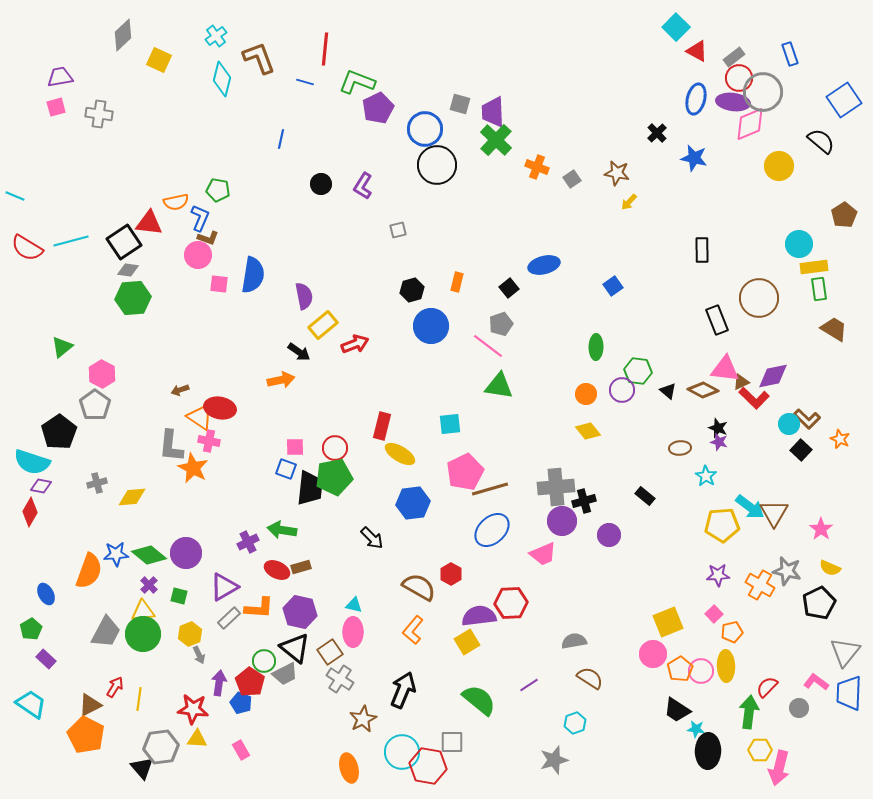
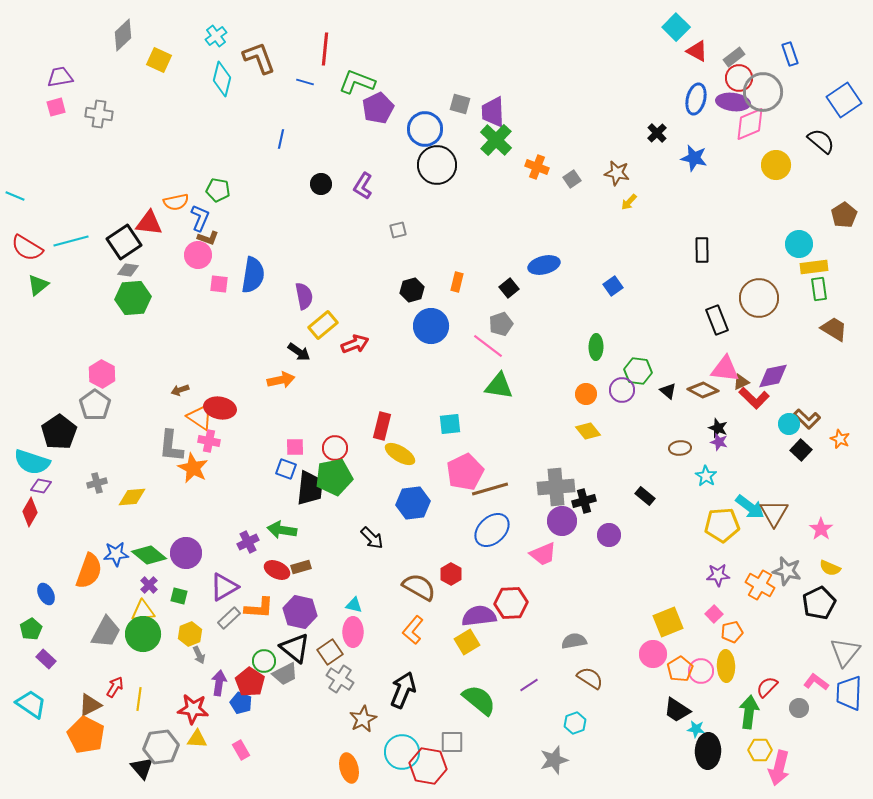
yellow circle at (779, 166): moved 3 px left, 1 px up
green triangle at (62, 347): moved 24 px left, 62 px up
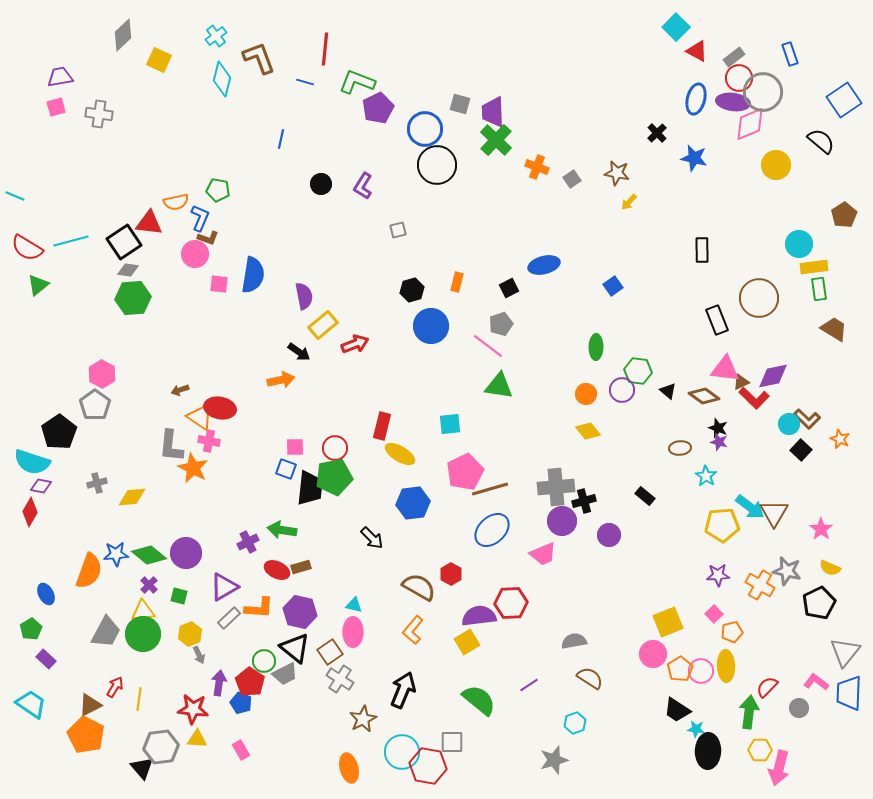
pink circle at (198, 255): moved 3 px left, 1 px up
black square at (509, 288): rotated 12 degrees clockwise
brown diamond at (703, 390): moved 1 px right, 6 px down; rotated 8 degrees clockwise
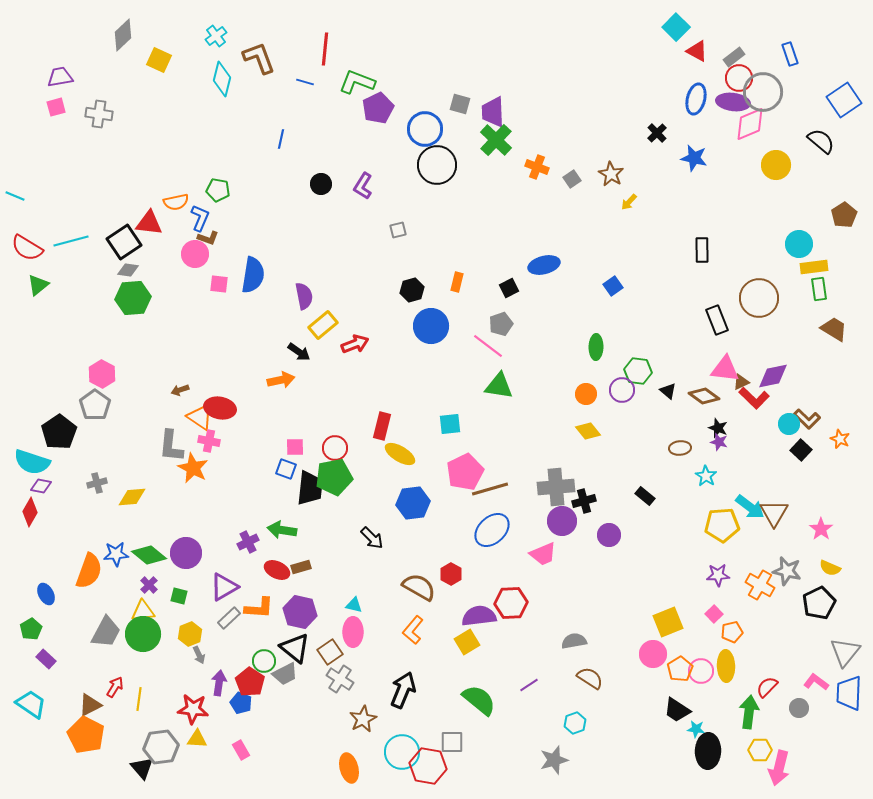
brown star at (617, 173): moved 6 px left, 1 px down; rotated 20 degrees clockwise
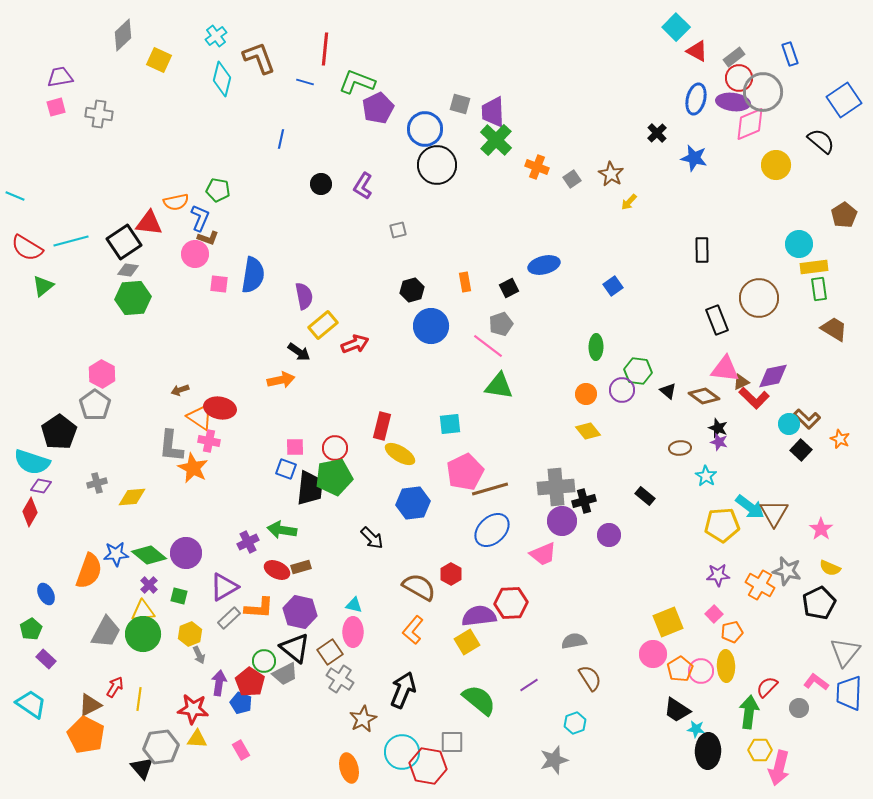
orange rectangle at (457, 282): moved 8 px right; rotated 24 degrees counterclockwise
green triangle at (38, 285): moved 5 px right, 1 px down
brown semicircle at (590, 678): rotated 24 degrees clockwise
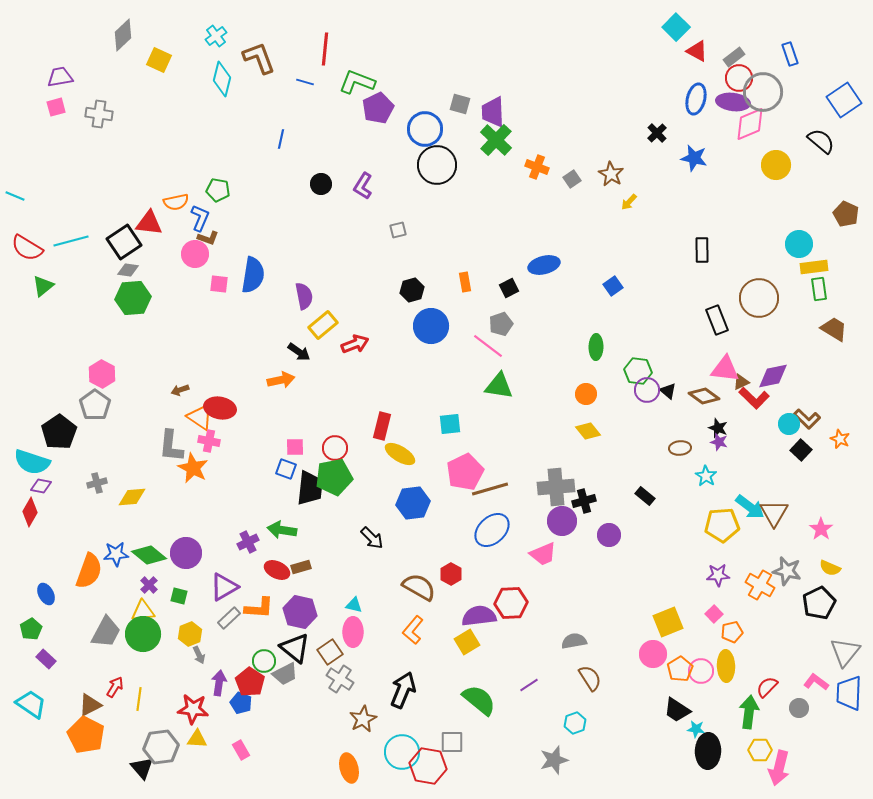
brown pentagon at (844, 215): moved 2 px right, 1 px up; rotated 15 degrees counterclockwise
purple circle at (622, 390): moved 25 px right
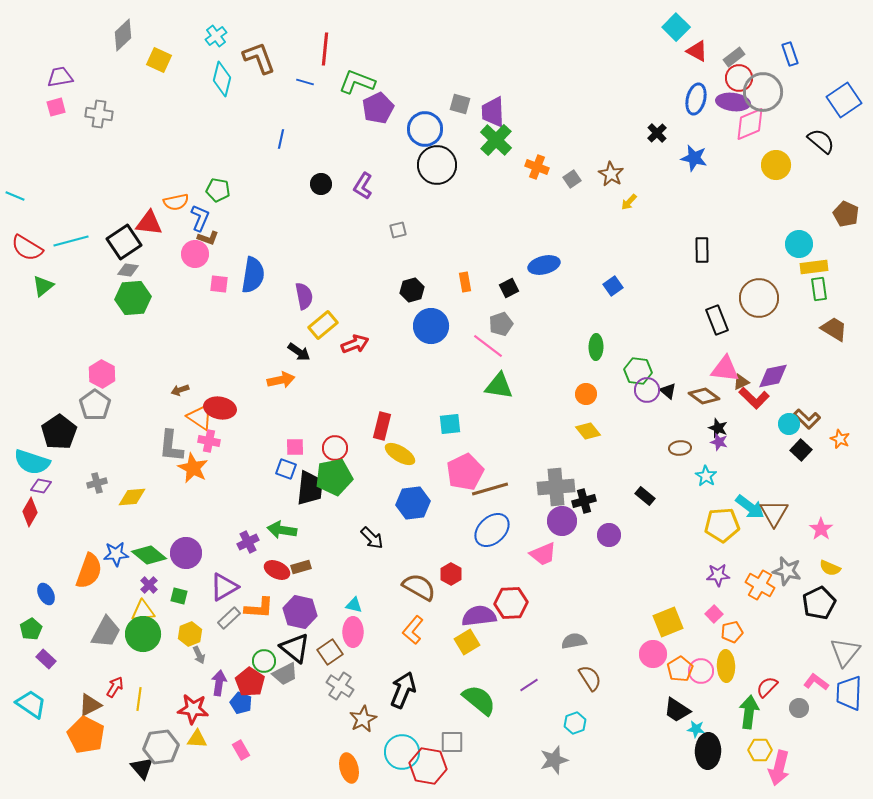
gray cross at (340, 679): moved 7 px down
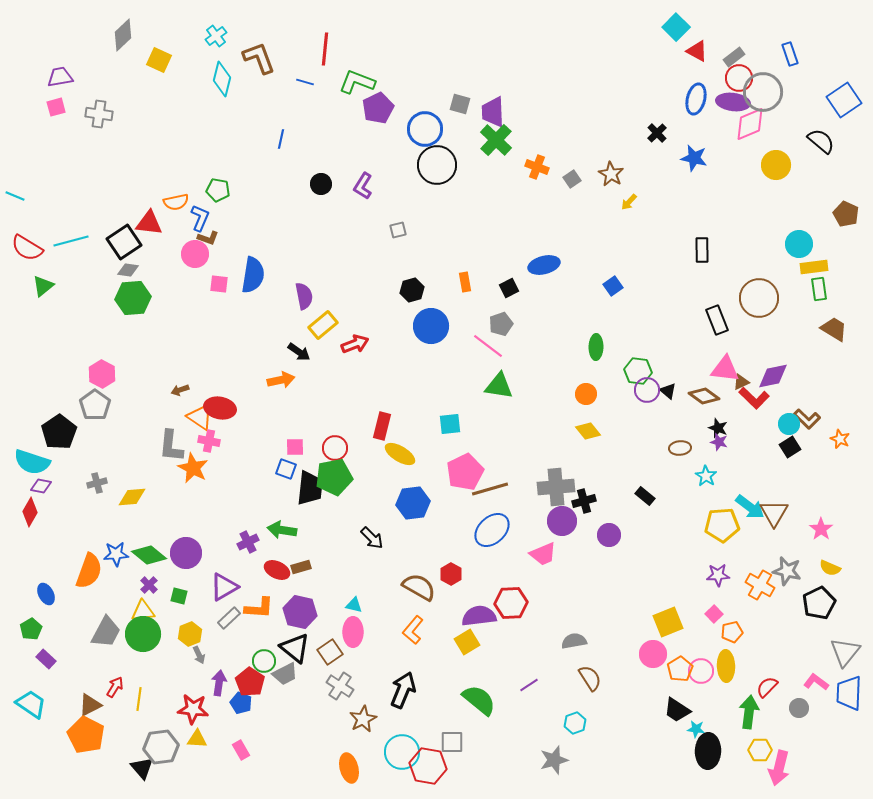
black square at (801, 450): moved 11 px left, 3 px up; rotated 15 degrees clockwise
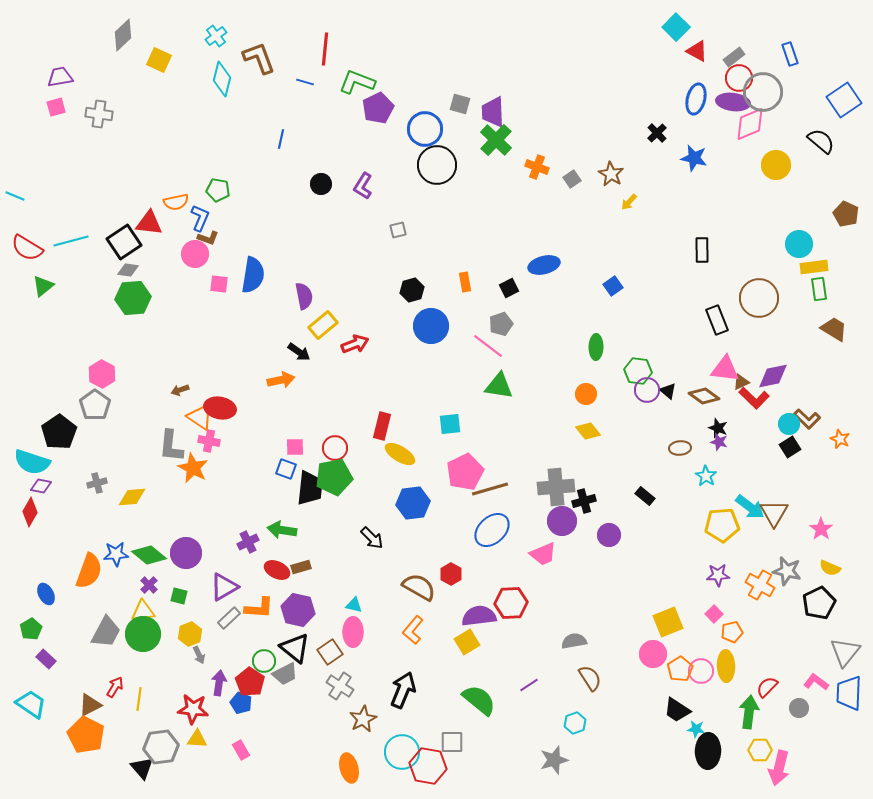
purple hexagon at (300, 612): moved 2 px left, 2 px up
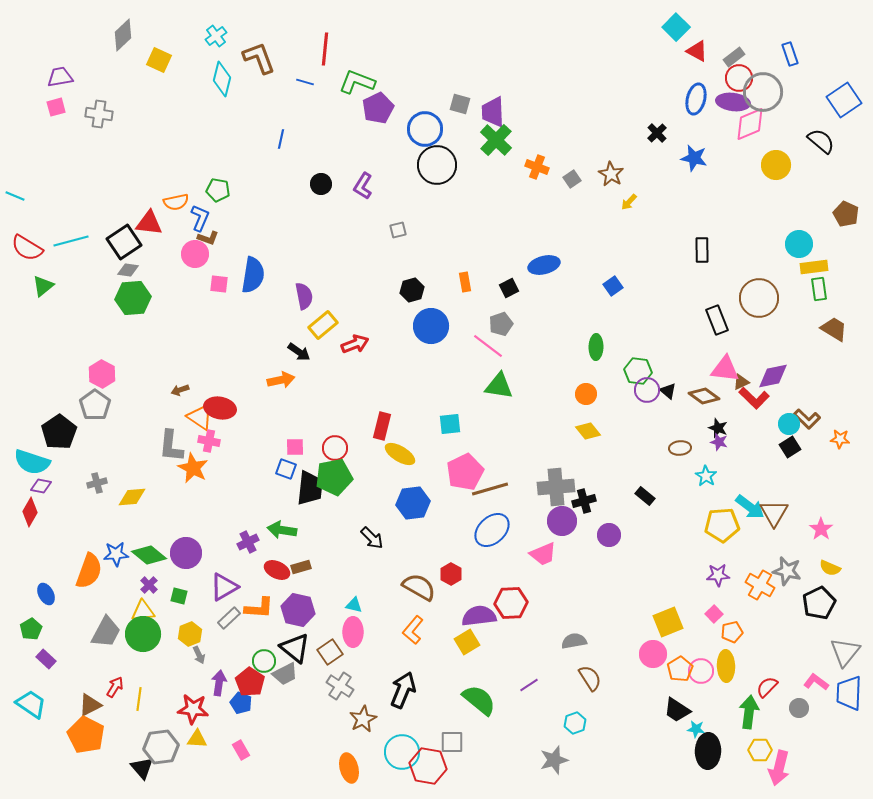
orange star at (840, 439): rotated 18 degrees counterclockwise
